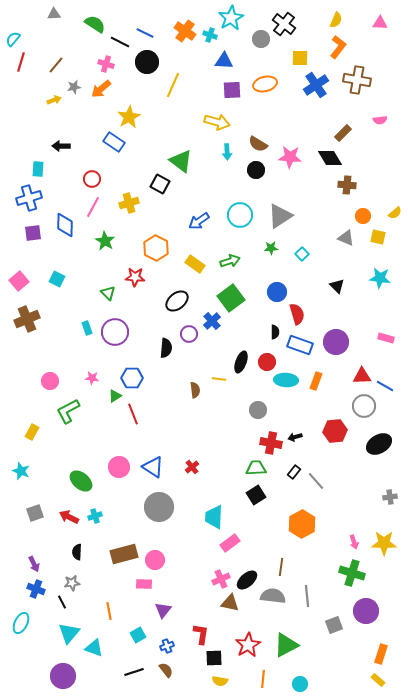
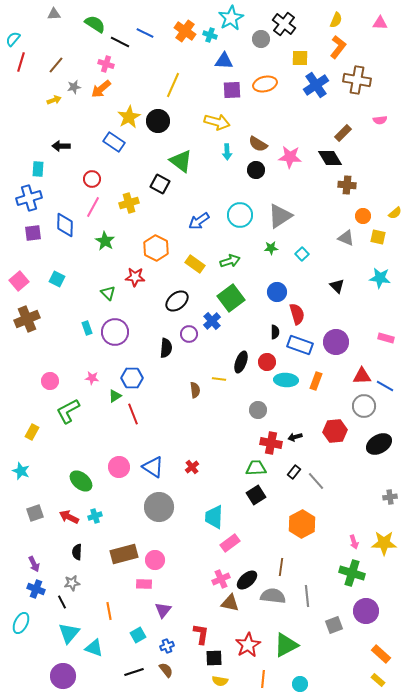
black circle at (147, 62): moved 11 px right, 59 px down
orange rectangle at (381, 654): rotated 66 degrees counterclockwise
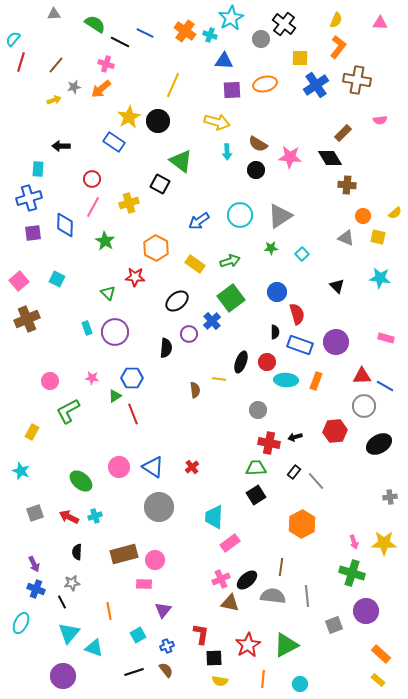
red cross at (271, 443): moved 2 px left
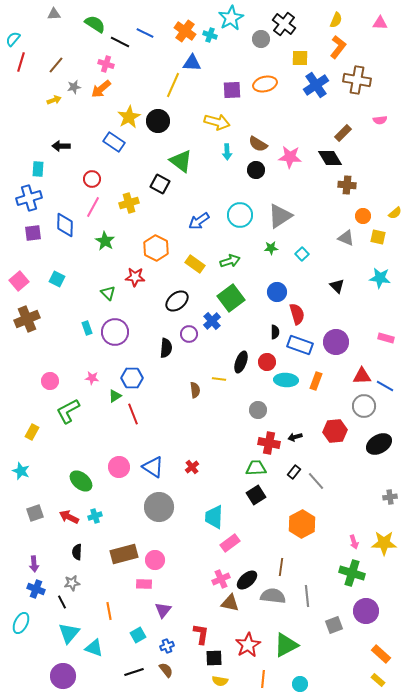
blue triangle at (224, 61): moved 32 px left, 2 px down
purple arrow at (34, 564): rotated 21 degrees clockwise
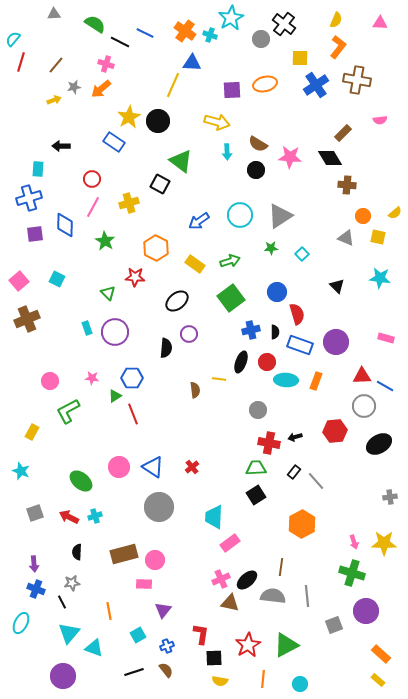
purple square at (33, 233): moved 2 px right, 1 px down
blue cross at (212, 321): moved 39 px right, 9 px down; rotated 30 degrees clockwise
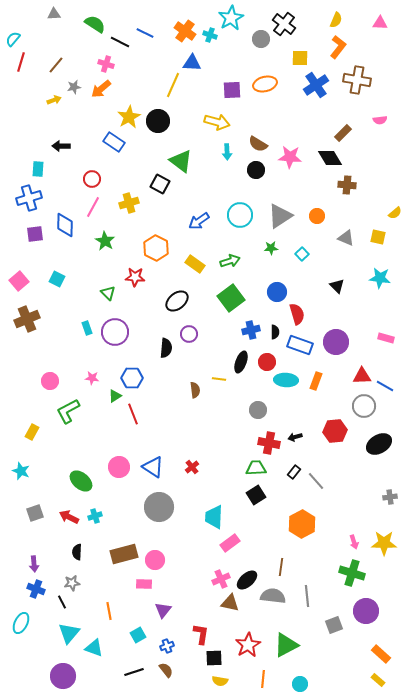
orange circle at (363, 216): moved 46 px left
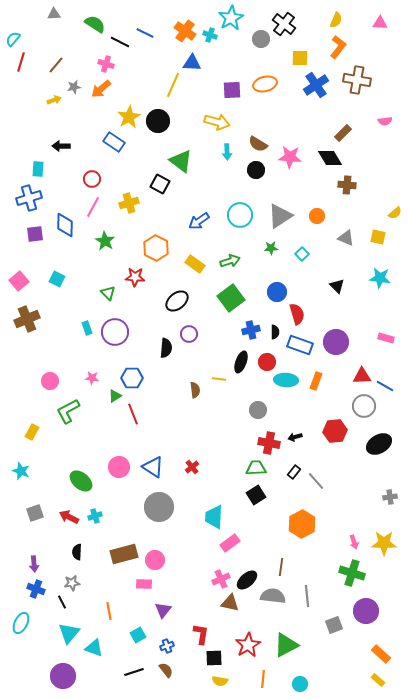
pink semicircle at (380, 120): moved 5 px right, 1 px down
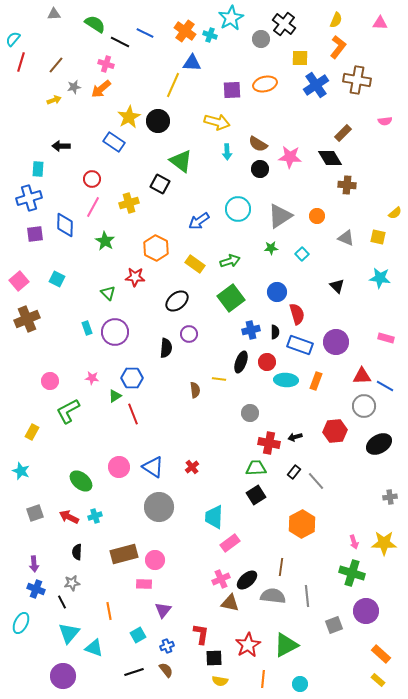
black circle at (256, 170): moved 4 px right, 1 px up
cyan circle at (240, 215): moved 2 px left, 6 px up
gray circle at (258, 410): moved 8 px left, 3 px down
